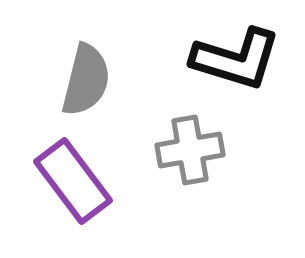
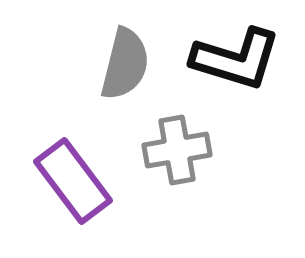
gray semicircle: moved 39 px right, 16 px up
gray cross: moved 13 px left
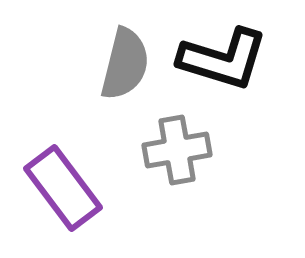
black L-shape: moved 13 px left
purple rectangle: moved 10 px left, 7 px down
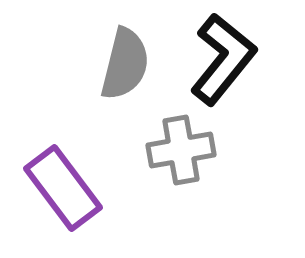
black L-shape: rotated 68 degrees counterclockwise
gray cross: moved 4 px right
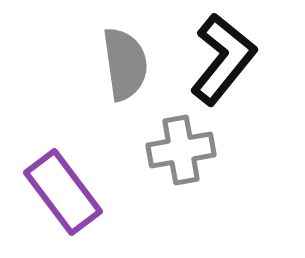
gray semicircle: rotated 22 degrees counterclockwise
purple rectangle: moved 4 px down
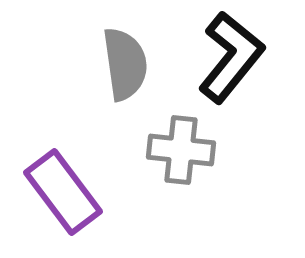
black L-shape: moved 8 px right, 2 px up
gray cross: rotated 16 degrees clockwise
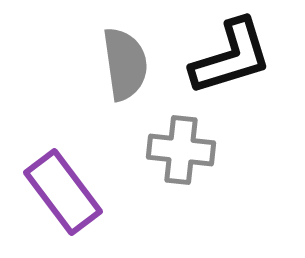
black L-shape: rotated 34 degrees clockwise
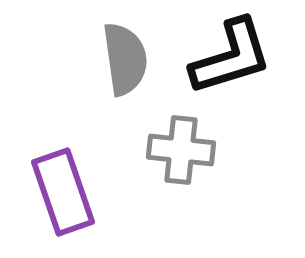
gray semicircle: moved 5 px up
purple rectangle: rotated 18 degrees clockwise
